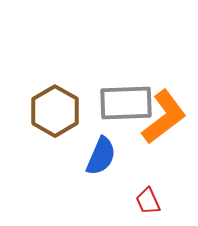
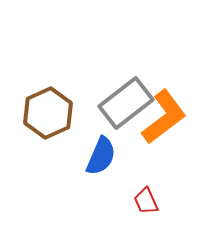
gray rectangle: rotated 36 degrees counterclockwise
brown hexagon: moved 7 px left, 2 px down; rotated 6 degrees clockwise
red trapezoid: moved 2 px left
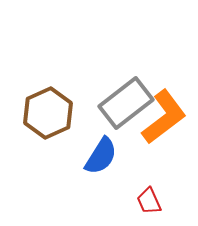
blue semicircle: rotated 9 degrees clockwise
red trapezoid: moved 3 px right
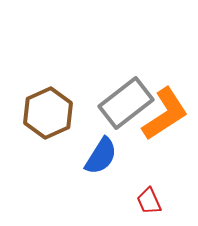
orange L-shape: moved 1 px right, 3 px up; rotated 4 degrees clockwise
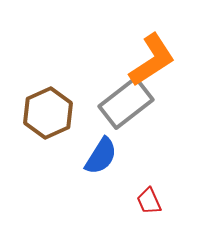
orange L-shape: moved 13 px left, 54 px up
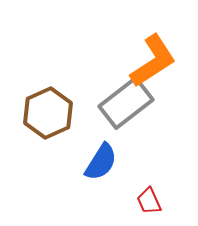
orange L-shape: moved 1 px right, 1 px down
blue semicircle: moved 6 px down
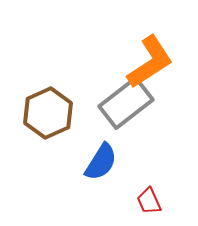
orange L-shape: moved 3 px left, 1 px down
